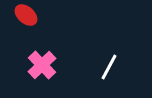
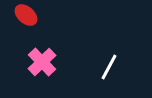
pink cross: moved 3 px up
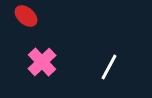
red ellipse: moved 1 px down
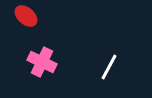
pink cross: rotated 20 degrees counterclockwise
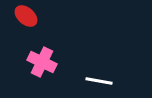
white line: moved 10 px left, 14 px down; rotated 72 degrees clockwise
